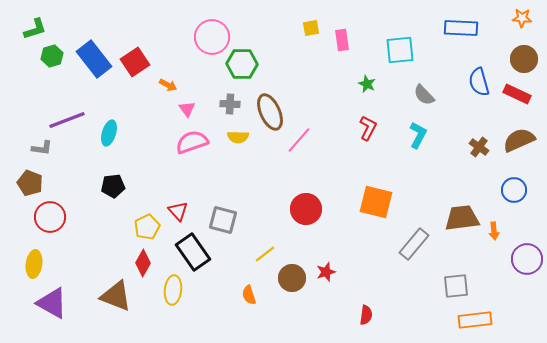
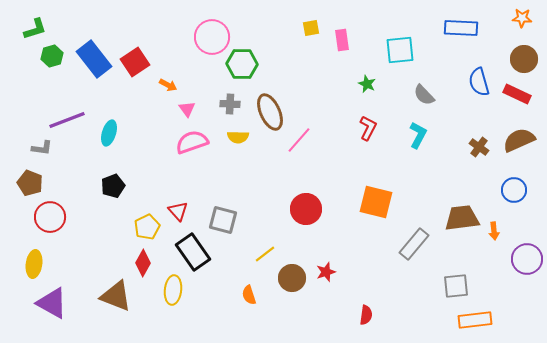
black pentagon at (113, 186): rotated 15 degrees counterclockwise
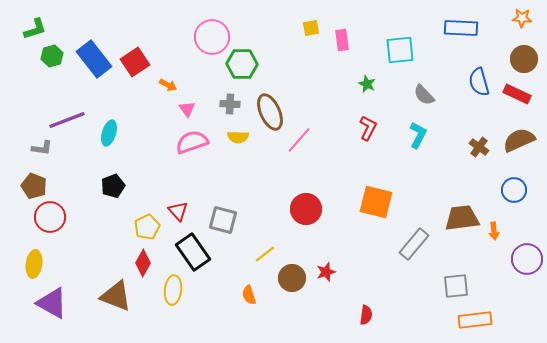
brown pentagon at (30, 183): moved 4 px right, 3 px down
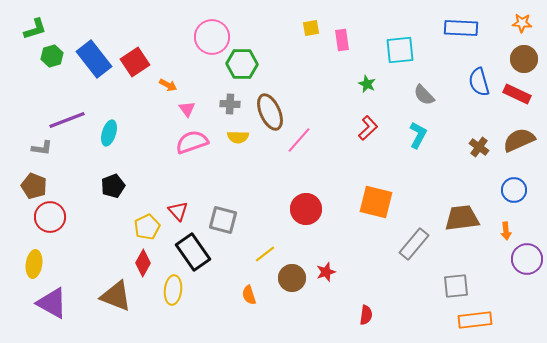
orange star at (522, 18): moved 5 px down
red L-shape at (368, 128): rotated 20 degrees clockwise
orange arrow at (494, 231): moved 12 px right
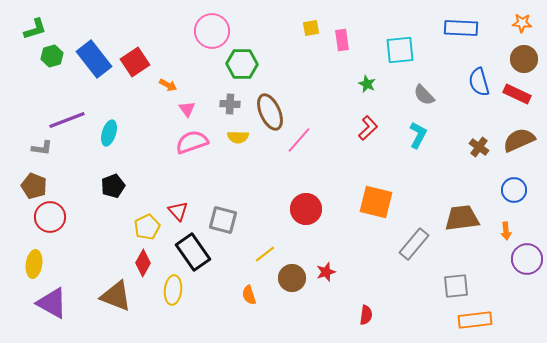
pink circle at (212, 37): moved 6 px up
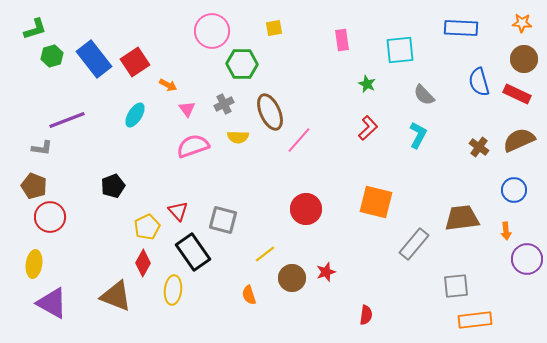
yellow square at (311, 28): moved 37 px left
gray cross at (230, 104): moved 6 px left; rotated 30 degrees counterclockwise
cyan ellipse at (109, 133): moved 26 px right, 18 px up; rotated 15 degrees clockwise
pink semicircle at (192, 142): moved 1 px right, 4 px down
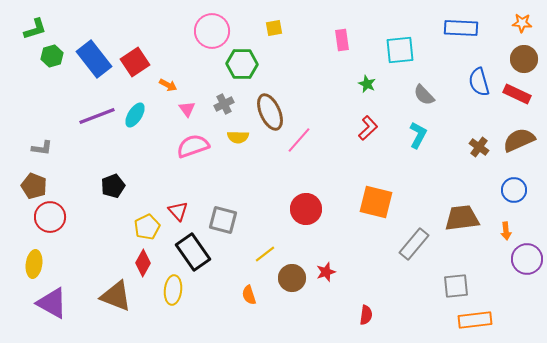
purple line at (67, 120): moved 30 px right, 4 px up
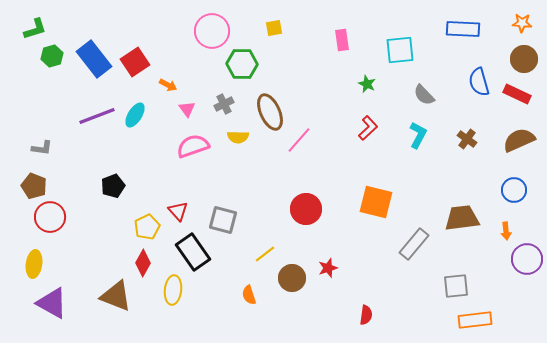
blue rectangle at (461, 28): moved 2 px right, 1 px down
brown cross at (479, 147): moved 12 px left, 8 px up
red star at (326, 272): moved 2 px right, 4 px up
